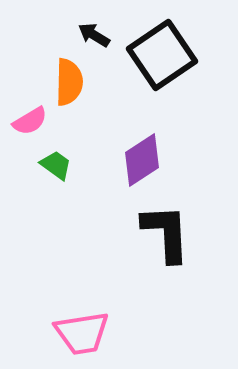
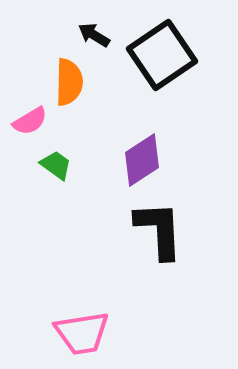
black L-shape: moved 7 px left, 3 px up
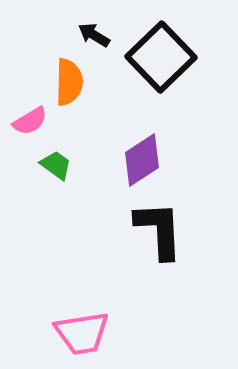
black square: moved 1 px left, 2 px down; rotated 10 degrees counterclockwise
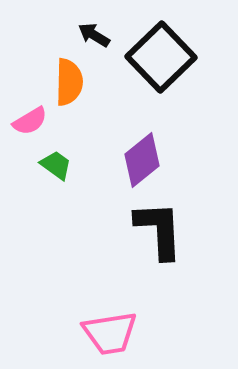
purple diamond: rotated 6 degrees counterclockwise
pink trapezoid: moved 28 px right
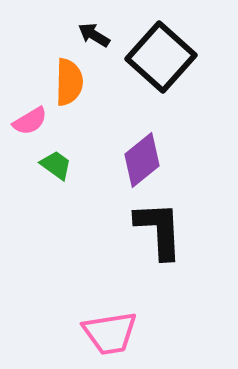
black square: rotated 4 degrees counterclockwise
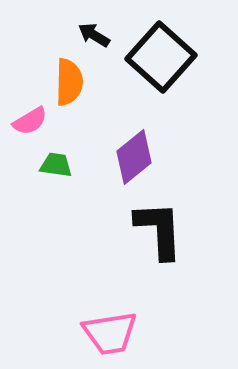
purple diamond: moved 8 px left, 3 px up
green trapezoid: rotated 28 degrees counterclockwise
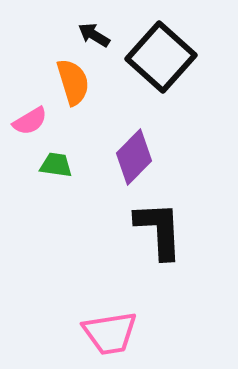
orange semicircle: moved 4 px right; rotated 18 degrees counterclockwise
purple diamond: rotated 6 degrees counterclockwise
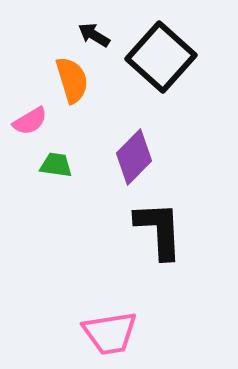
orange semicircle: moved 1 px left, 2 px up
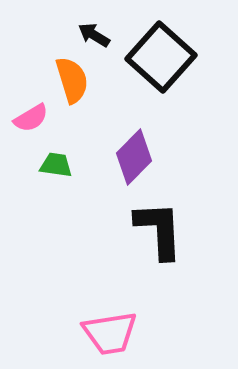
pink semicircle: moved 1 px right, 3 px up
